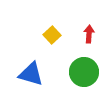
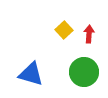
yellow square: moved 12 px right, 5 px up
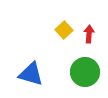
green circle: moved 1 px right
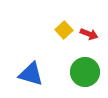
red arrow: rotated 108 degrees clockwise
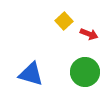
yellow square: moved 9 px up
